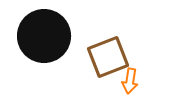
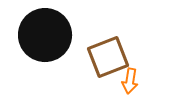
black circle: moved 1 px right, 1 px up
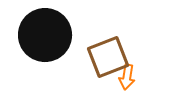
orange arrow: moved 3 px left, 4 px up
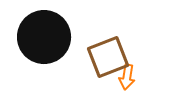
black circle: moved 1 px left, 2 px down
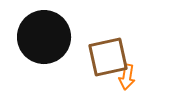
brown square: rotated 9 degrees clockwise
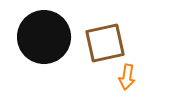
brown square: moved 3 px left, 14 px up
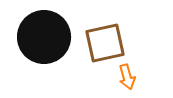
orange arrow: rotated 25 degrees counterclockwise
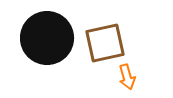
black circle: moved 3 px right, 1 px down
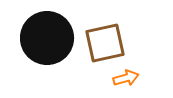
orange arrow: moved 1 px left, 1 px down; rotated 90 degrees counterclockwise
